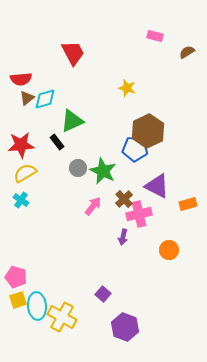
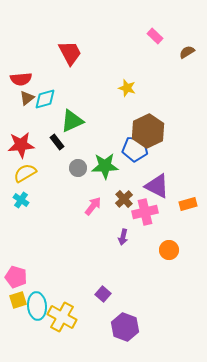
pink rectangle: rotated 28 degrees clockwise
red trapezoid: moved 3 px left
green star: moved 2 px right, 5 px up; rotated 28 degrees counterclockwise
pink cross: moved 6 px right, 2 px up
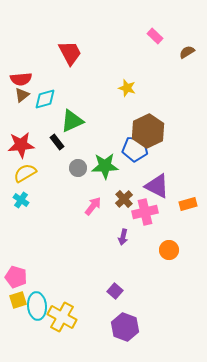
brown triangle: moved 5 px left, 3 px up
purple square: moved 12 px right, 3 px up
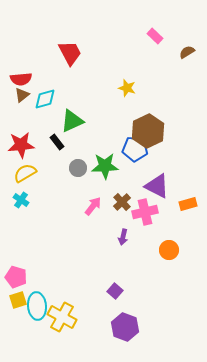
brown cross: moved 2 px left, 3 px down
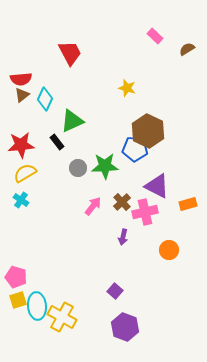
brown semicircle: moved 3 px up
cyan diamond: rotated 50 degrees counterclockwise
brown hexagon: rotated 8 degrees counterclockwise
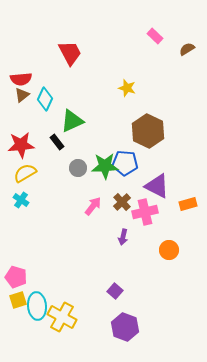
blue pentagon: moved 10 px left, 14 px down
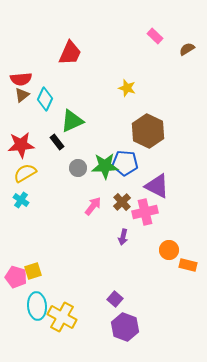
red trapezoid: rotated 52 degrees clockwise
orange rectangle: moved 61 px down; rotated 30 degrees clockwise
purple square: moved 8 px down
yellow square: moved 15 px right, 29 px up
